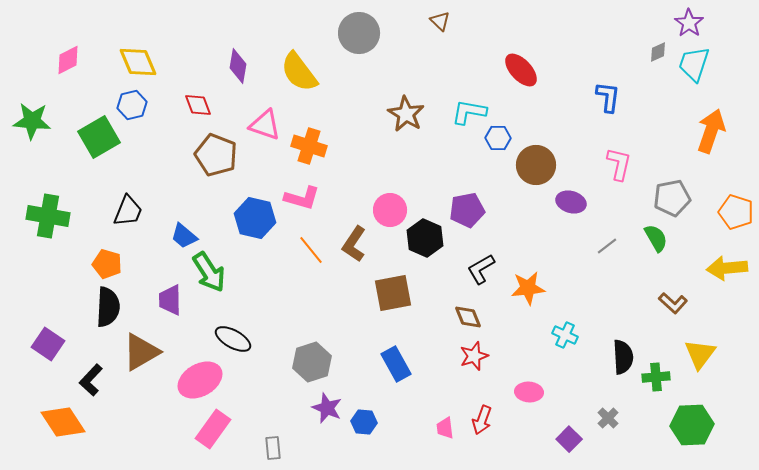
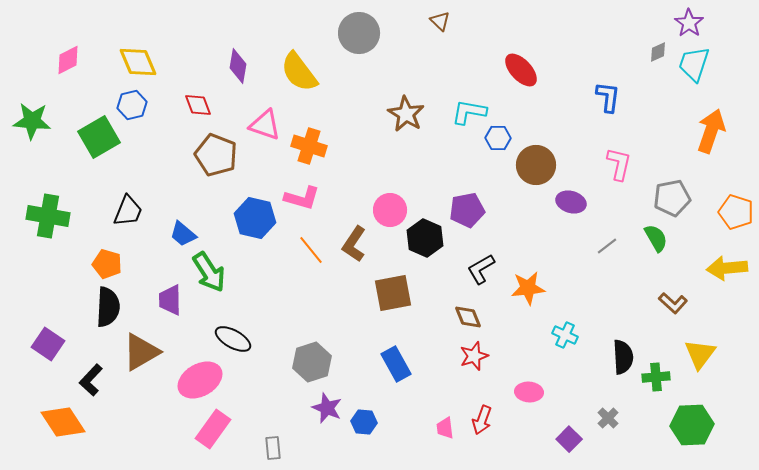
blue trapezoid at (184, 236): moved 1 px left, 2 px up
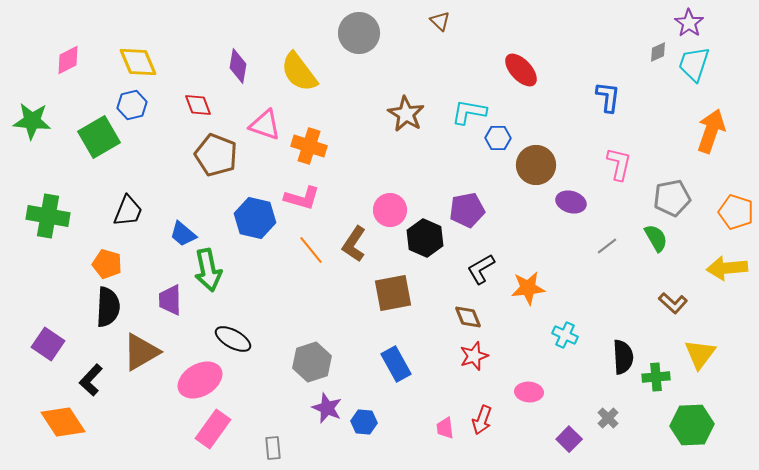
green arrow at (209, 272): moved 1 px left, 2 px up; rotated 21 degrees clockwise
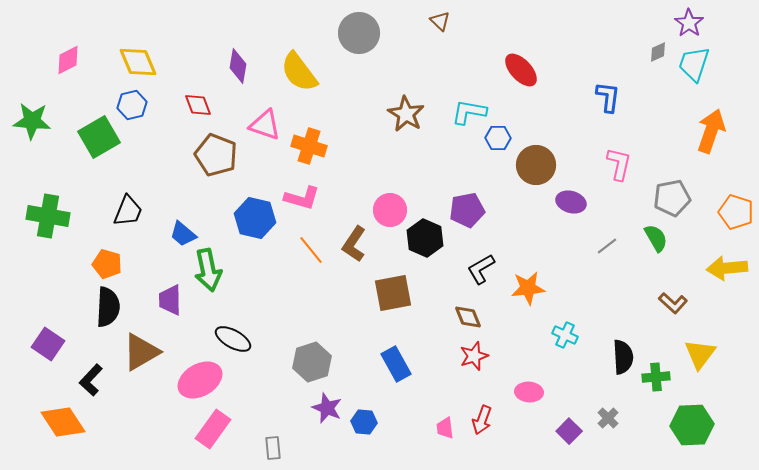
purple square at (569, 439): moved 8 px up
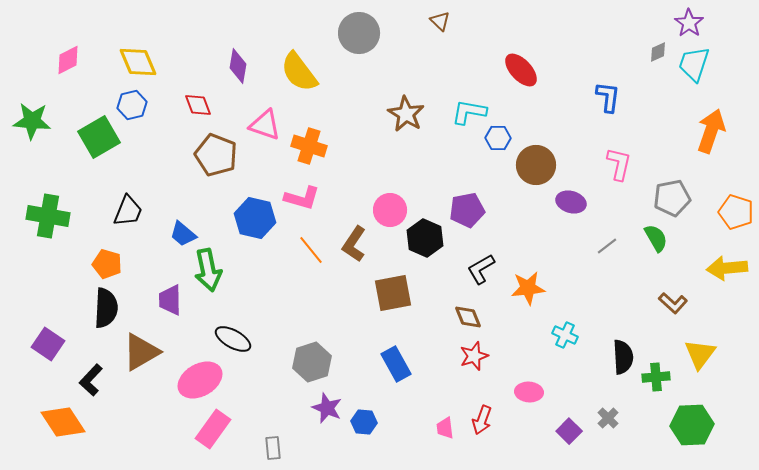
black semicircle at (108, 307): moved 2 px left, 1 px down
